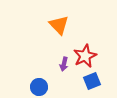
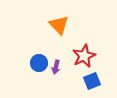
red star: moved 1 px left
purple arrow: moved 8 px left, 3 px down
blue circle: moved 24 px up
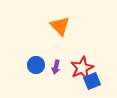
orange triangle: moved 1 px right, 1 px down
red star: moved 2 px left, 12 px down
blue circle: moved 3 px left, 2 px down
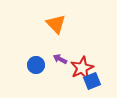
orange triangle: moved 4 px left, 2 px up
purple arrow: moved 4 px right, 8 px up; rotated 104 degrees clockwise
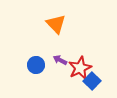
purple arrow: moved 1 px down
red star: moved 2 px left
blue square: rotated 24 degrees counterclockwise
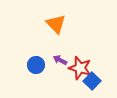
red star: rotated 30 degrees counterclockwise
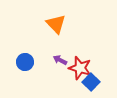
blue circle: moved 11 px left, 3 px up
blue square: moved 1 px left, 1 px down
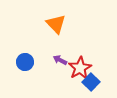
red star: rotated 25 degrees clockwise
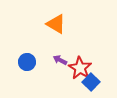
orange triangle: rotated 15 degrees counterclockwise
blue circle: moved 2 px right
red star: rotated 10 degrees counterclockwise
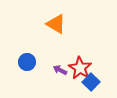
purple arrow: moved 10 px down
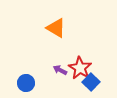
orange triangle: moved 4 px down
blue circle: moved 1 px left, 21 px down
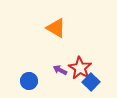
blue circle: moved 3 px right, 2 px up
